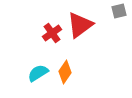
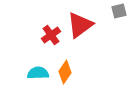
red cross: moved 1 px left, 2 px down
cyan semicircle: rotated 30 degrees clockwise
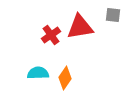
gray square: moved 6 px left, 4 px down; rotated 21 degrees clockwise
red triangle: moved 2 px down; rotated 28 degrees clockwise
orange diamond: moved 6 px down
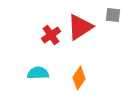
red triangle: rotated 24 degrees counterclockwise
orange diamond: moved 14 px right
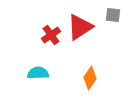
orange diamond: moved 11 px right
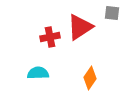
gray square: moved 1 px left, 2 px up
red cross: moved 1 px left, 2 px down; rotated 24 degrees clockwise
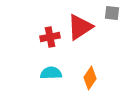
cyan semicircle: moved 13 px right
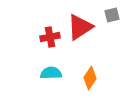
gray square: moved 2 px down; rotated 21 degrees counterclockwise
